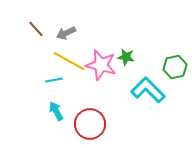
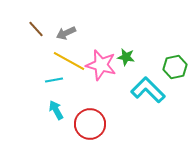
cyan arrow: moved 1 px up
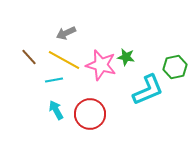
brown line: moved 7 px left, 28 px down
yellow line: moved 5 px left, 1 px up
cyan L-shape: rotated 112 degrees clockwise
red circle: moved 10 px up
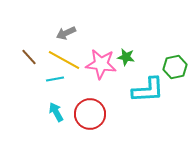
pink star: moved 1 px up; rotated 8 degrees counterclockwise
cyan line: moved 1 px right, 1 px up
cyan L-shape: rotated 20 degrees clockwise
cyan arrow: moved 2 px down
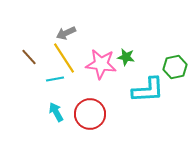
yellow line: moved 2 px up; rotated 28 degrees clockwise
